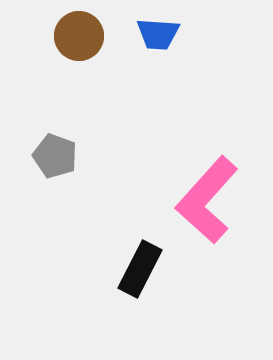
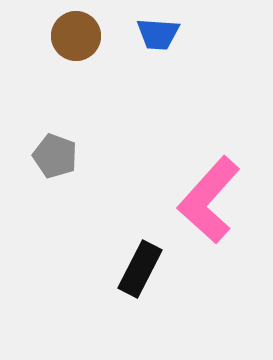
brown circle: moved 3 px left
pink L-shape: moved 2 px right
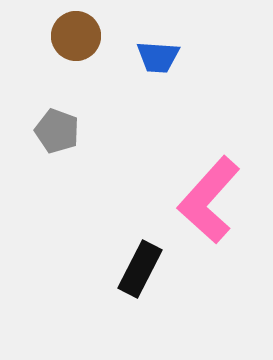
blue trapezoid: moved 23 px down
gray pentagon: moved 2 px right, 25 px up
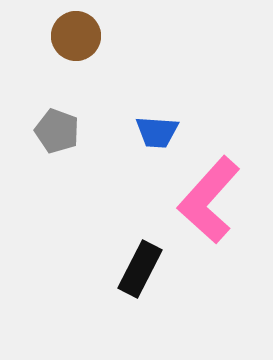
blue trapezoid: moved 1 px left, 75 px down
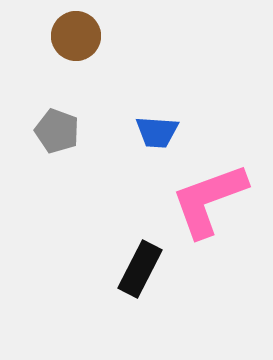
pink L-shape: rotated 28 degrees clockwise
